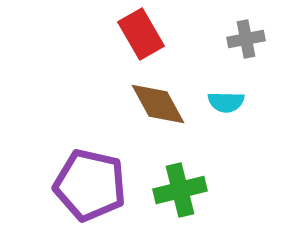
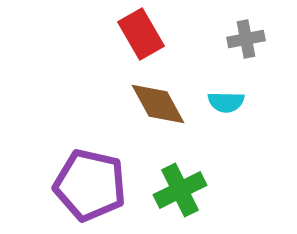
green cross: rotated 12 degrees counterclockwise
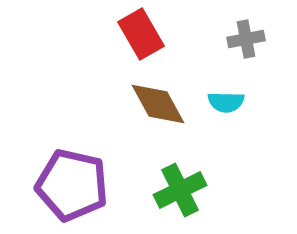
purple pentagon: moved 18 px left
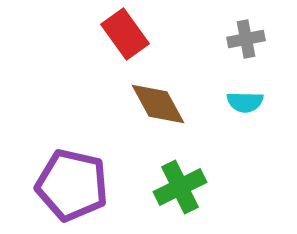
red rectangle: moved 16 px left; rotated 6 degrees counterclockwise
cyan semicircle: moved 19 px right
green cross: moved 3 px up
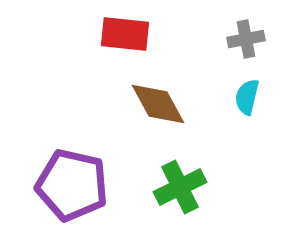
red rectangle: rotated 48 degrees counterclockwise
cyan semicircle: moved 2 px right, 5 px up; rotated 102 degrees clockwise
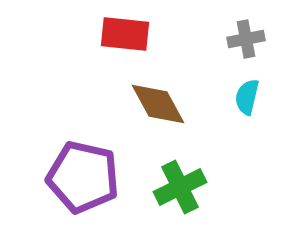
purple pentagon: moved 11 px right, 8 px up
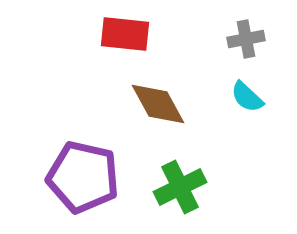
cyan semicircle: rotated 60 degrees counterclockwise
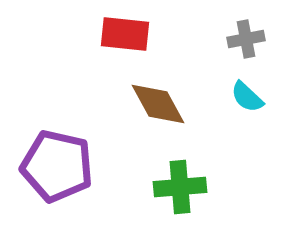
purple pentagon: moved 26 px left, 11 px up
green cross: rotated 21 degrees clockwise
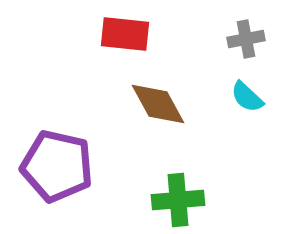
green cross: moved 2 px left, 13 px down
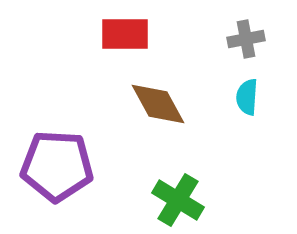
red rectangle: rotated 6 degrees counterclockwise
cyan semicircle: rotated 51 degrees clockwise
purple pentagon: rotated 10 degrees counterclockwise
green cross: rotated 36 degrees clockwise
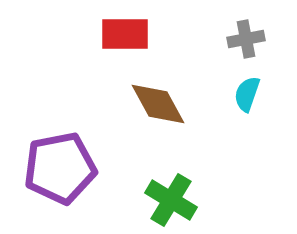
cyan semicircle: moved 3 px up; rotated 15 degrees clockwise
purple pentagon: moved 3 px right, 2 px down; rotated 14 degrees counterclockwise
green cross: moved 7 px left
